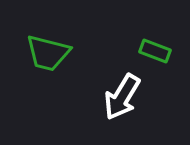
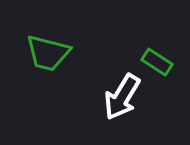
green rectangle: moved 2 px right, 11 px down; rotated 12 degrees clockwise
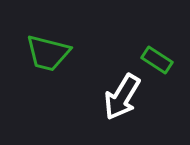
green rectangle: moved 2 px up
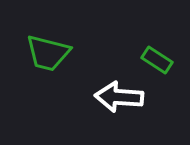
white arrow: moved 3 px left; rotated 63 degrees clockwise
